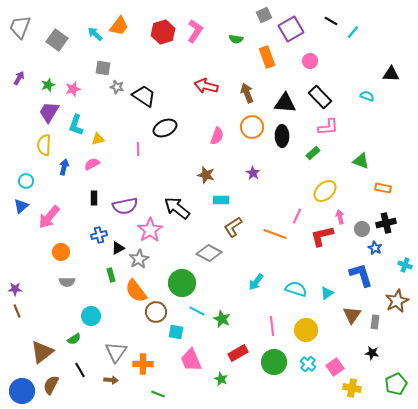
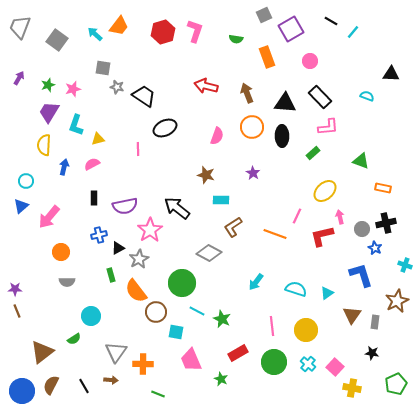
pink L-shape at (195, 31): rotated 15 degrees counterclockwise
pink square at (335, 367): rotated 12 degrees counterclockwise
black line at (80, 370): moved 4 px right, 16 px down
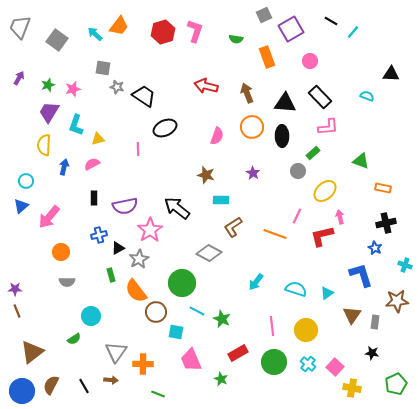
gray circle at (362, 229): moved 64 px left, 58 px up
brown star at (397, 301): rotated 20 degrees clockwise
brown triangle at (42, 352): moved 10 px left
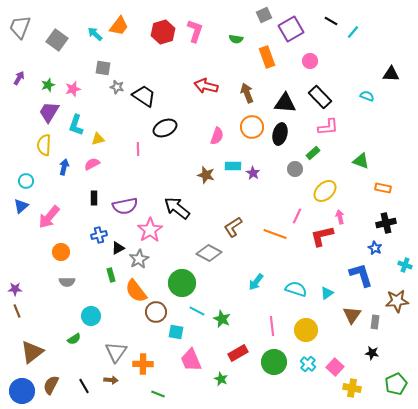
black ellipse at (282, 136): moved 2 px left, 2 px up; rotated 15 degrees clockwise
gray circle at (298, 171): moved 3 px left, 2 px up
cyan rectangle at (221, 200): moved 12 px right, 34 px up
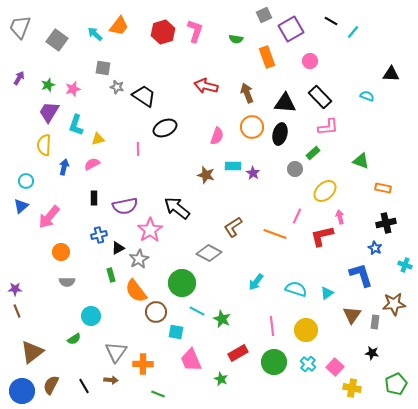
brown star at (397, 301): moved 3 px left, 3 px down
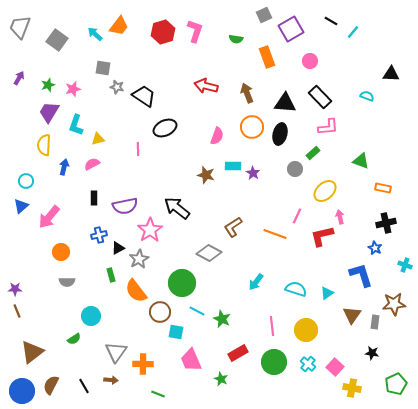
brown circle at (156, 312): moved 4 px right
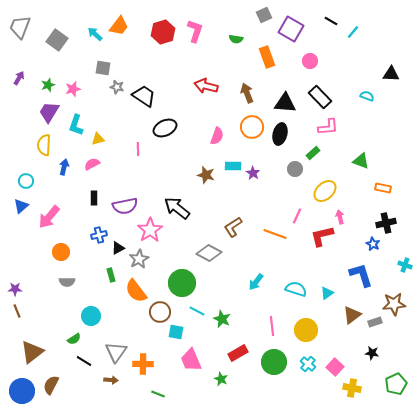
purple square at (291, 29): rotated 30 degrees counterclockwise
blue star at (375, 248): moved 2 px left, 4 px up
brown triangle at (352, 315): rotated 18 degrees clockwise
gray rectangle at (375, 322): rotated 64 degrees clockwise
black line at (84, 386): moved 25 px up; rotated 28 degrees counterclockwise
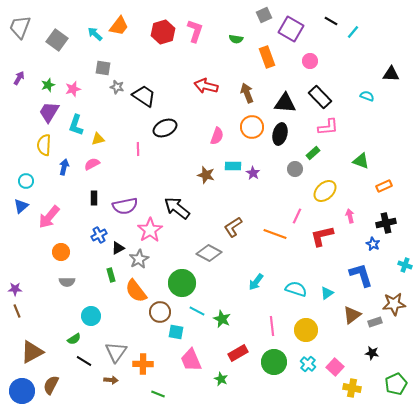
orange rectangle at (383, 188): moved 1 px right, 2 px up; rotated 35 degrees counterclockwise
pink arrow at (340, 217): moved 10 px right, 1 px up
blue cross at (99, 235): rotated 14 degrees counterclockwise
brown triangle at (32, 352): rotated 10 degrees clockwise
